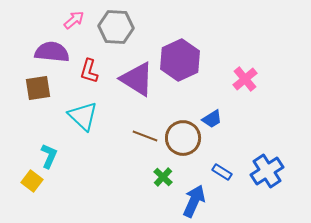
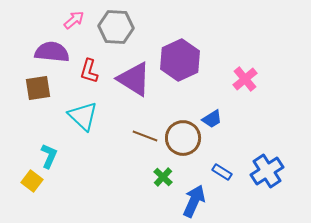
purple triangle: moved 3 px left
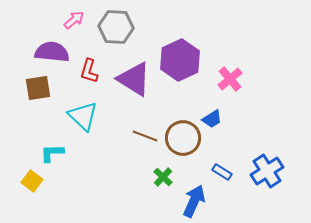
pink cross: moved 15 px left
cyan L-shape: moved 3 px right, 3 px up; rotated 115 degrees counterclockwise
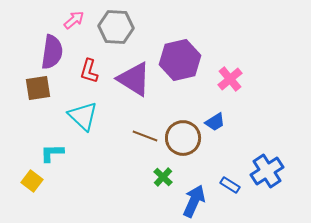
purple semicircle: rotated 92 degrees clockwise
purple hexagon: rotated 12 degrees clockwise
blue trapezoid: moved 3 px right, 3 px down
blue rectangle: moved 8 px right, 13 px down
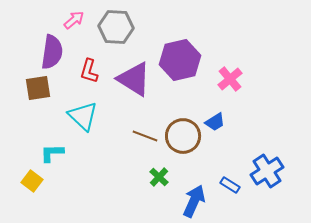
brown circle: moved 2 px up
green cross: moved 4 px left
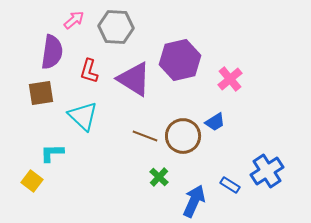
brown square: moved 3 px right, 5 px down
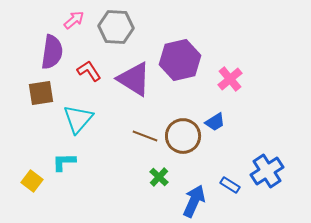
red L-shape: rotated 130 degrees clockwise
cyan triangle: moved 5 px left, 3 px down; rotated 28 degrees clockwise
cyan L-shape: moved 12 px right, 9 px down
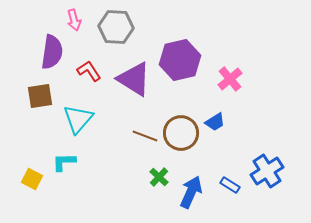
pink arrow: rotated 115 degrees clockwise
brown square: moved 1 px left, 3 px down
brown circle: moved 2 px left, 3 px up
yellow square: moved 2 px up; rotated 10 degrees counterclockwise
blue arrow: moved 3 px left, 9 px up
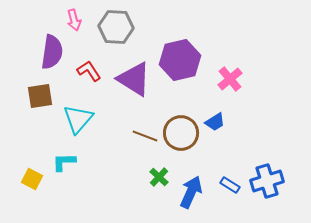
blue cross: moved 10 px down; rotated 16 degrees clockwise
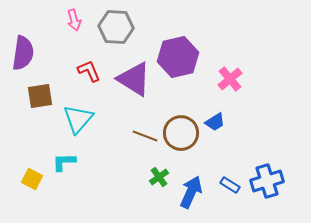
purple semicircle: moved 29 px left, 1 px down
purple hexagon: moved 2 px left, 3 px up
red L-shape: rotated 10 degrees clockwise
green cross: rotated 12 degrees clockwise
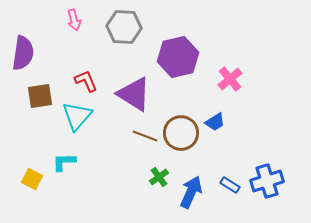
gray hexagon: moved 8 px right
red L-shape: moved 3 px left, 10 px down
purple triangle: moved 15 px down
cyan triangle: moved 1 px left, 3 px up
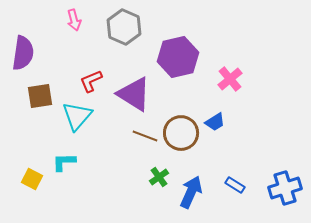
gray hexagon: rotated 20 degrees clockwise
red L-shape: moved 5 px right; rotated 90 degrees counterclockwise
blue cross: moved 18 px right, 7 px down
blue rectangle: moved 5 px right
